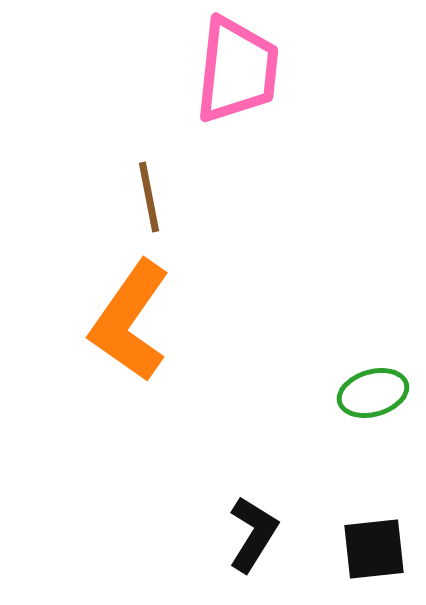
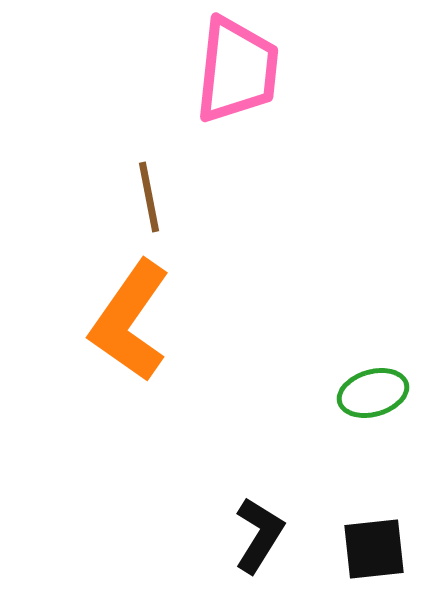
black L-shape: moved 6 px right, 1 px down
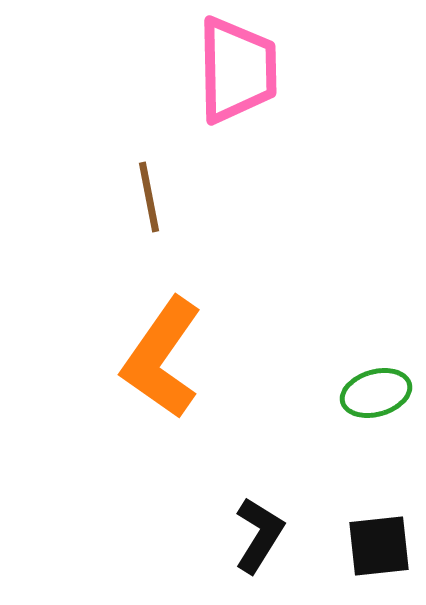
pink trapezoid: rotated 7 degrees counterclockwise
orange L-shape: moved 32 px right, 37 px down
green ellipse: moved 3 px right
black square: moved 5 px right, 3 px up
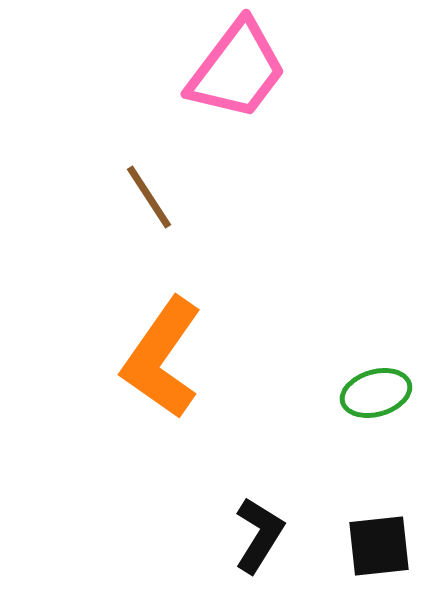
pink trapezoid: rotated 38 degrees clockwise
brown line: rotated 22 degrees counterclockwise
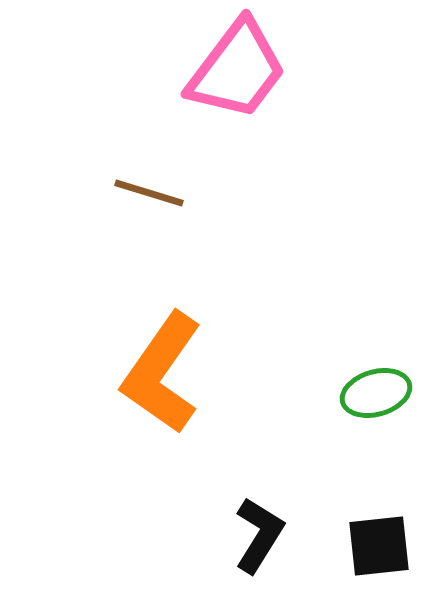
brown line: moved 4 px up; rotated 40 degrees counterclockwise
orange L-shape: moved 15 px down
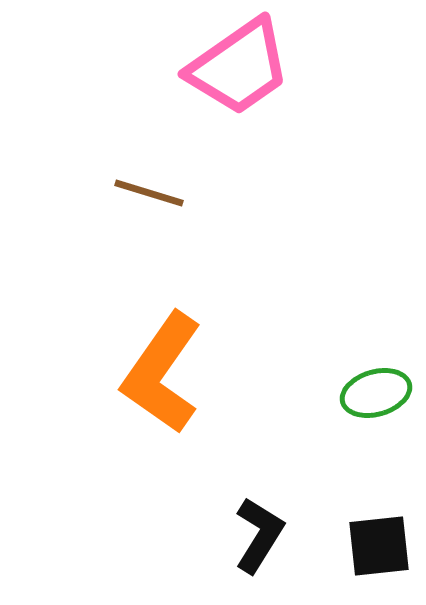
pink trapezoid: moved 2 px right, 3 px up; rotated 18 degrees clockwise
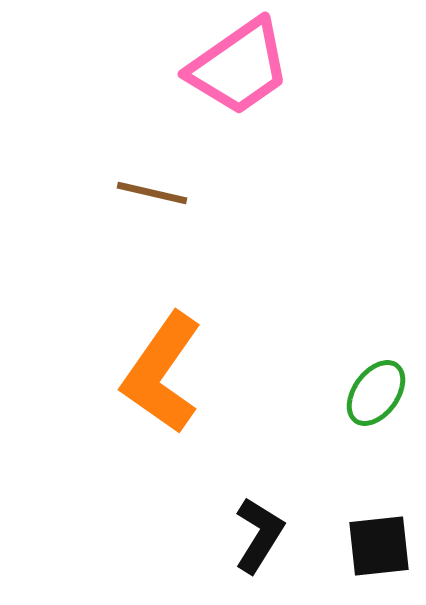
brown line: moved 3 px right; rotated 4 degrees counterclockwise
green ellipse: rotated 38 degrees counterclockwise
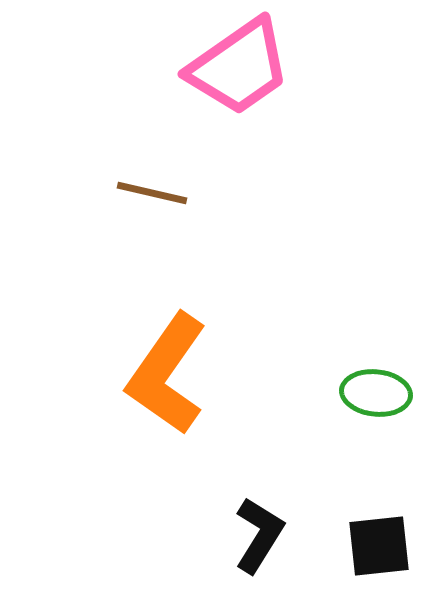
orange L-shape: moved 5 px right, 1 px down
green ellipse: rotated 60 degrees clockwise
